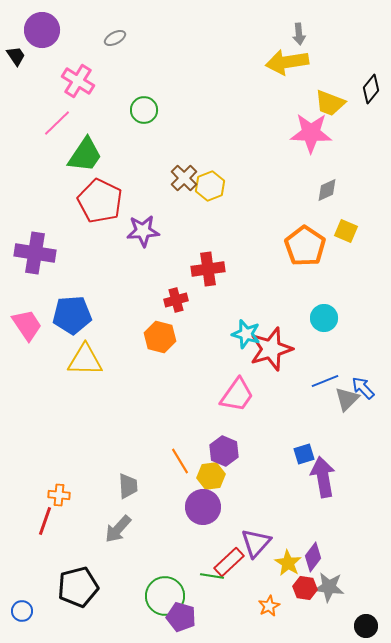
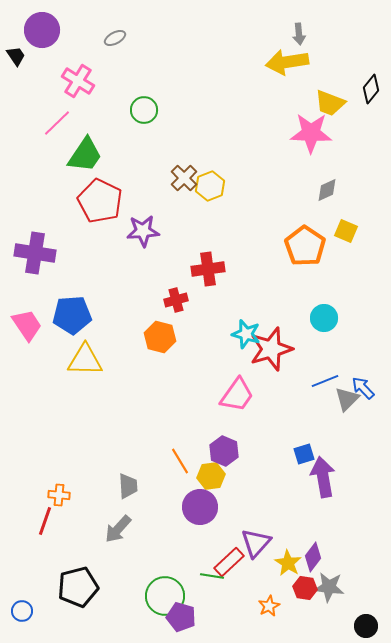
purple circle at (203, 507): moved 3 px left
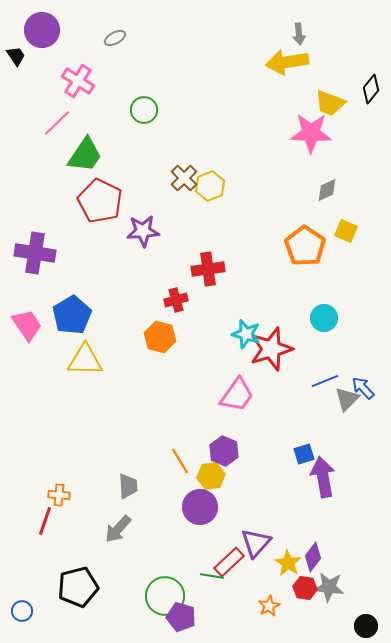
blue pentagon at (72, 315): rotated 27 degrees counterclockwise
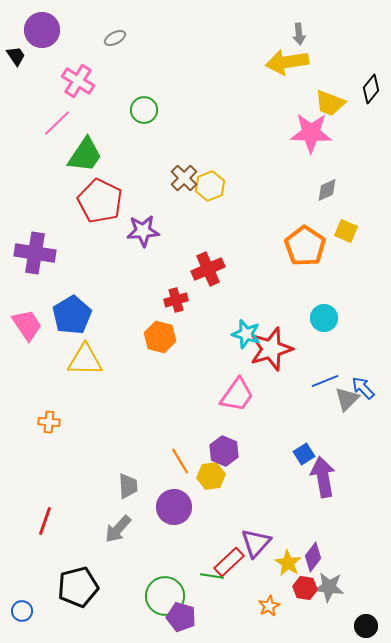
red cross at (208, 269): rotated 16 degrees counterclockwise
blue square at (304, 454): rotated 15 degrees counterclockwise
orange cross at (59, 495): moved 10 px left, 73 px up
purple circle at (200, 507): moved 26 px left
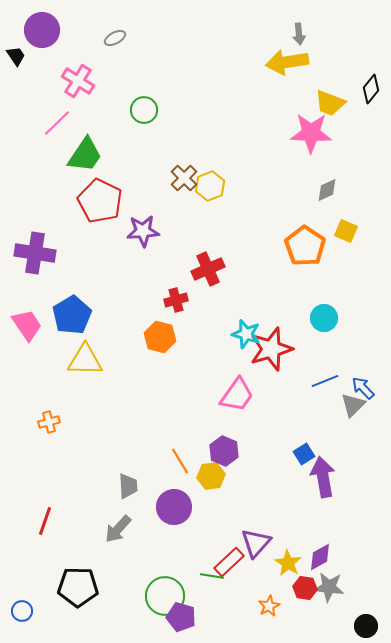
gray triangle at (347, 399): moved 6 px right, 6 px down
orange cross at (49, 422): rotated 20 degrees counterclockwise
purple diamond at (313, 557): moved 7 px right; rotated 24 degrees clockwise
black pentagon at (78, 587): rotated 15 degrees clockwise
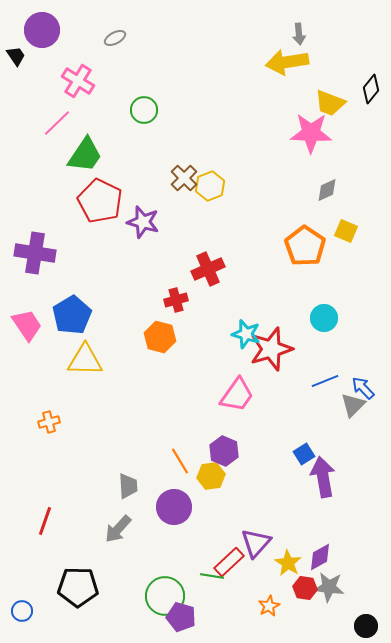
purple star at (143, 231): moved 9 px up; rotated 20 degrees clockwise
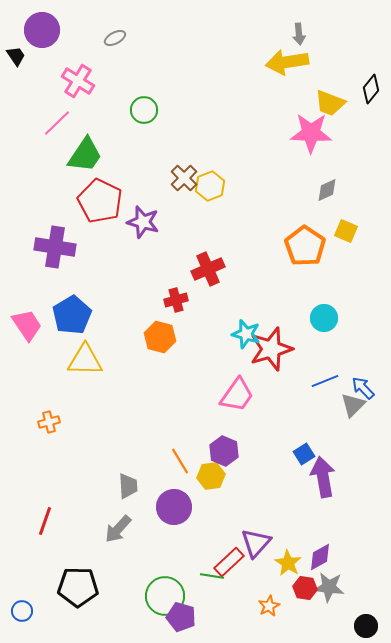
purple cross at (35, 253): moved 20 px right, 6 px up
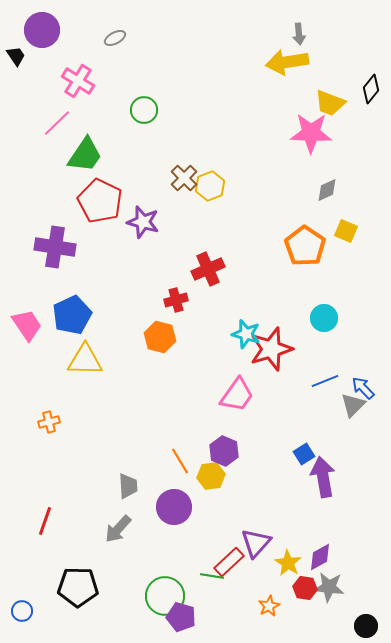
blue pentagon at (72, 315): rotated 6 degrees clockwise
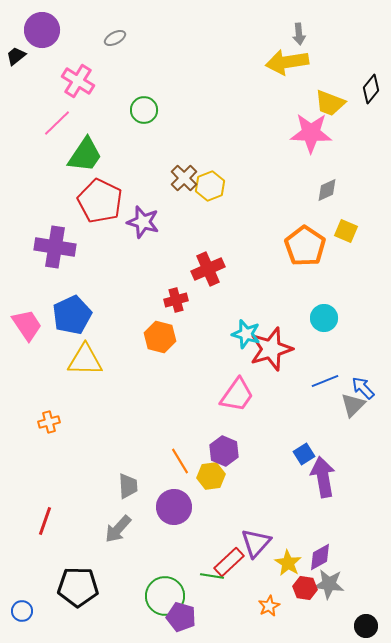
black trapezoid at (16, 56): rotated 95 degrees counterclockwise
gray star at (329, 587): moved 3 px up
